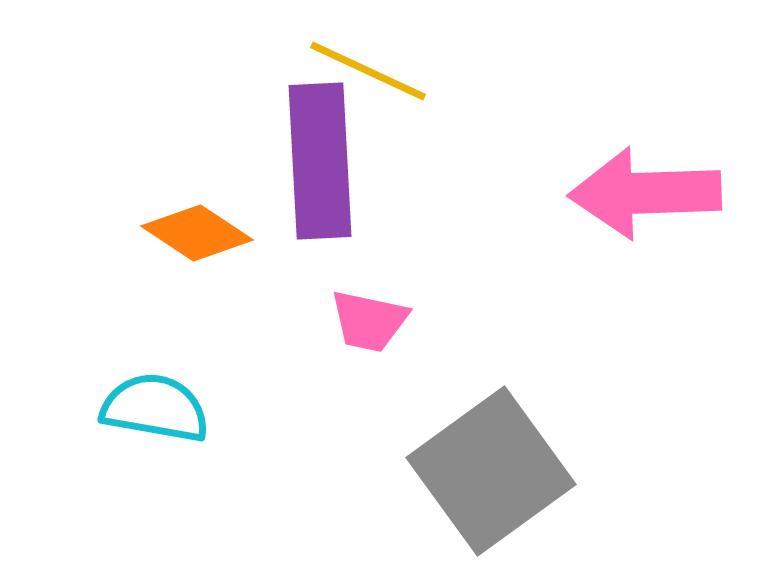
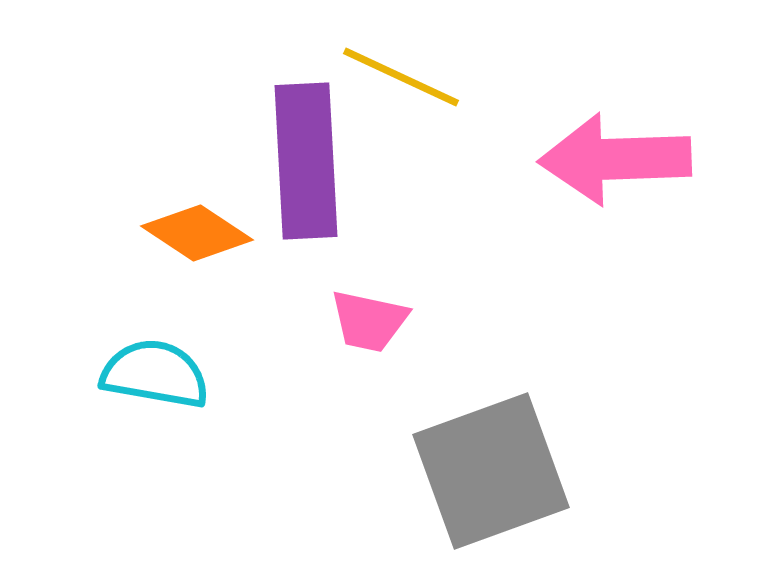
yellow line: moved 33 px right, 6 px down
purple rectangle: moved 14 px left
pink arrow: moved 30 px left, 34 px up
cyan semicircle: moved 34 px up
gray square: rotated 16 degrees clockwise
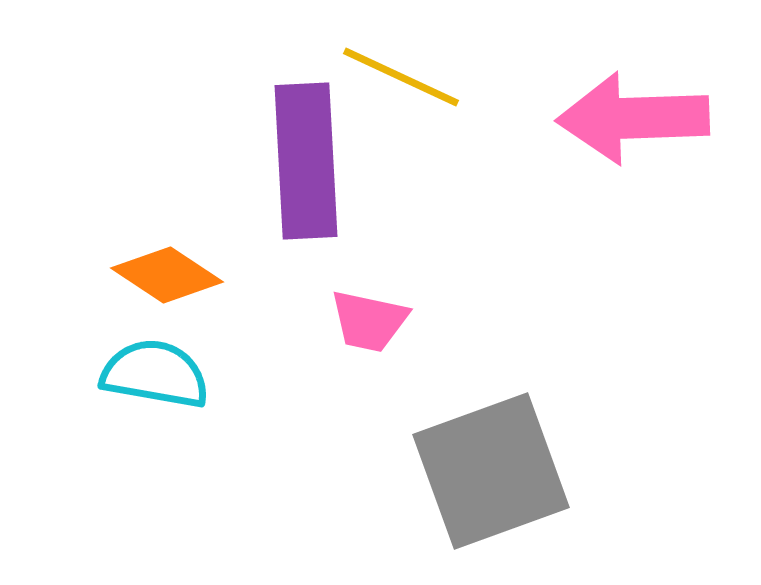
pink arrow: moved 18 px right, 41 px up
orange diamond: moved 30 px left, 42 px down
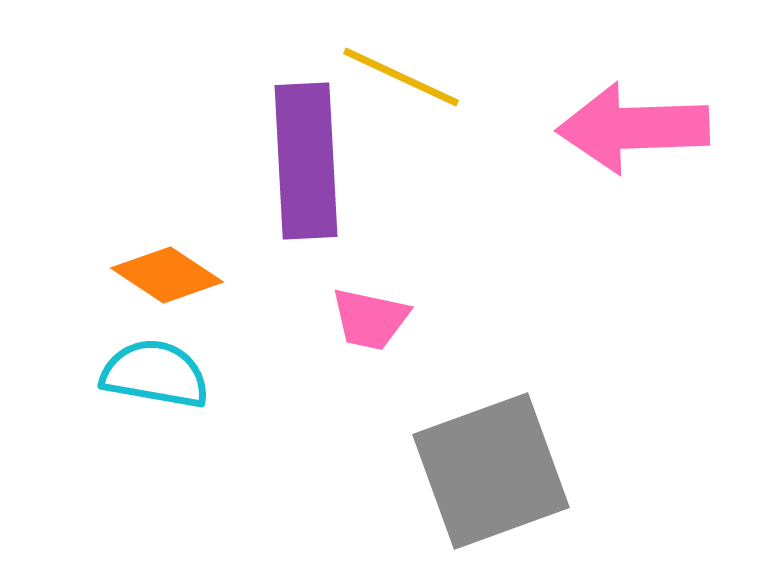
pink arrow: moved 10 px down
pink trapezoid: moved 1 px right, 2 px up
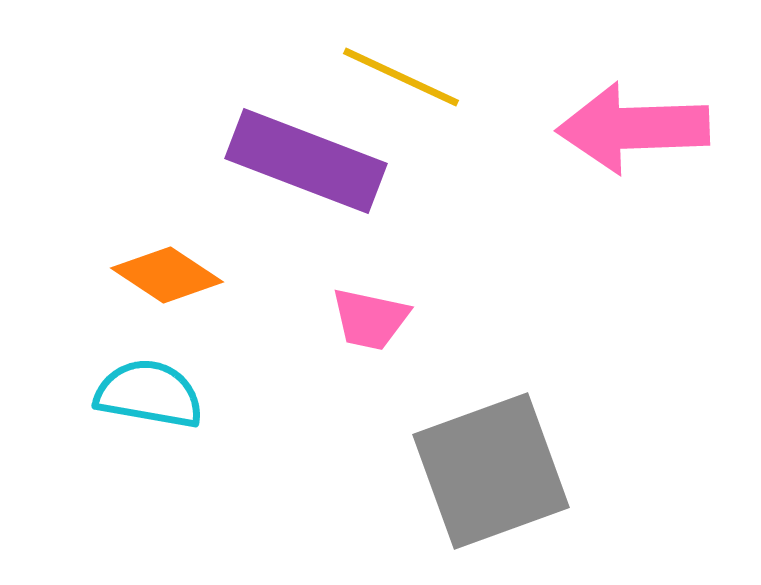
purple rectangle: rotated 66 degrees counterclockwise
cyan semicircle: moved 6 px left, 20 px down
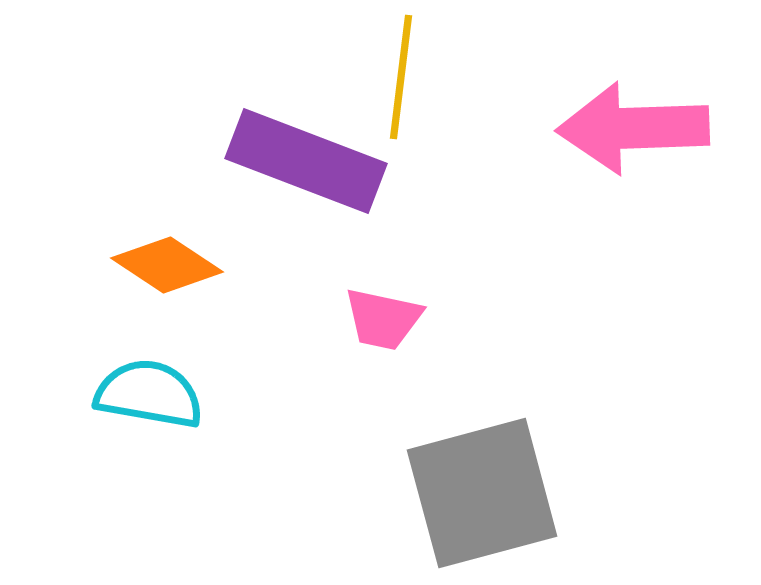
yellow line: rotated 72 degrees clockwise
orange diamond: moved 10 px up
pink trapezoid: moved 13 px right
gray square: moved 9 px left, 22 px down; rotated 5 degrees clockwise
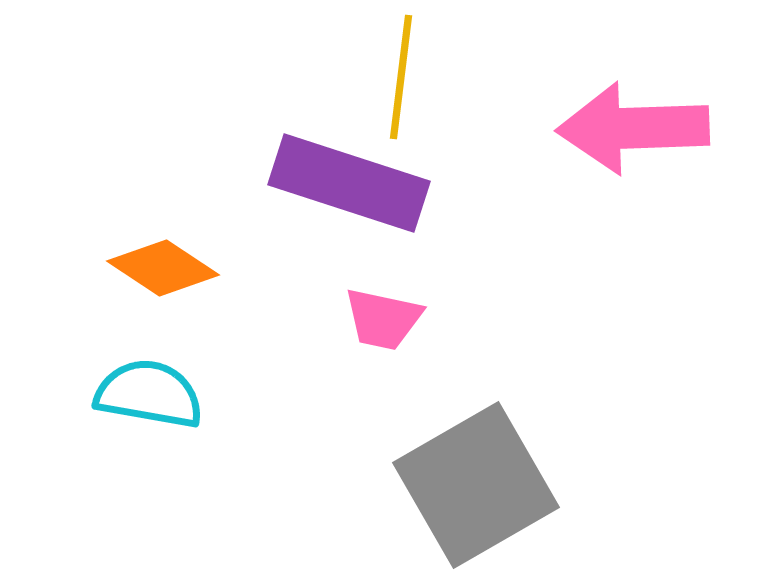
purple rectangle: moved 43 px right, 22 px down; rotated 3 degrees counterclockwise
orange diamond: moved 4 px left, 3 px down
gray square: moved 6 px left, 8 px up; rotated 15 degrees counterclockwise
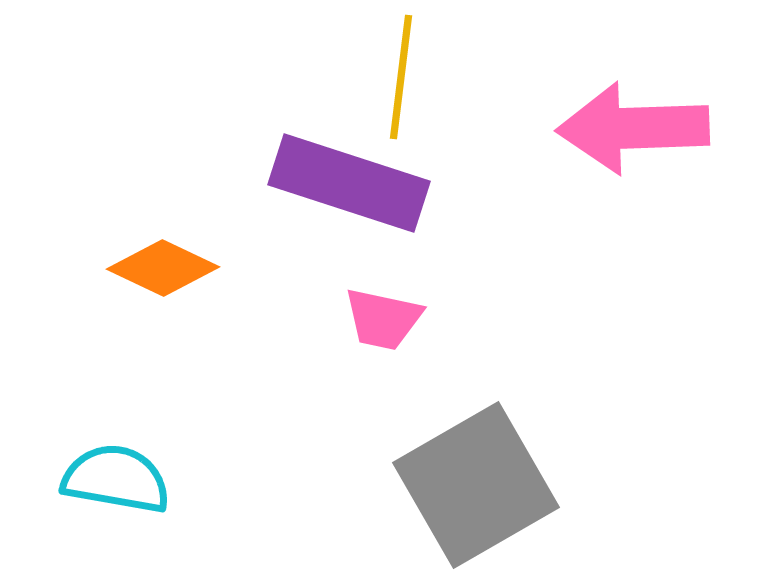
orange diamond: rotated 8 degrees counterclockwise
cyan semicircle: moved 33 px left, 85 px down
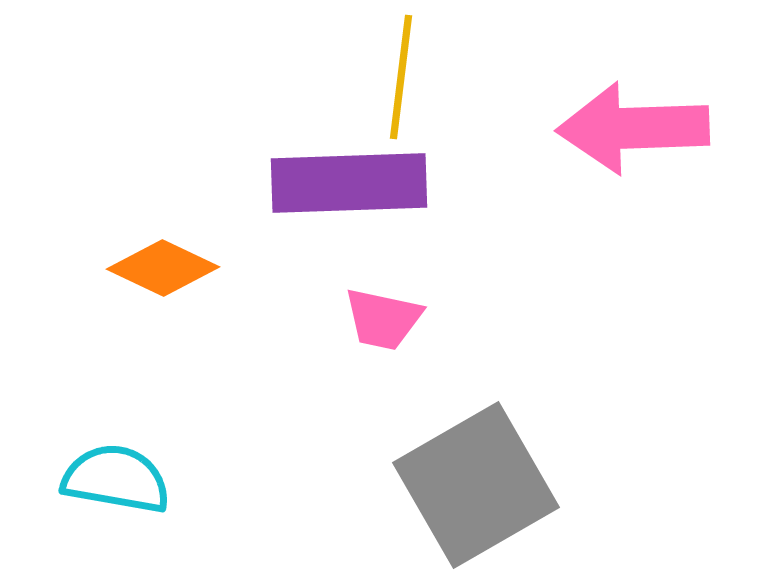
purple rectangle: rotated 20 degrees counterclockwise
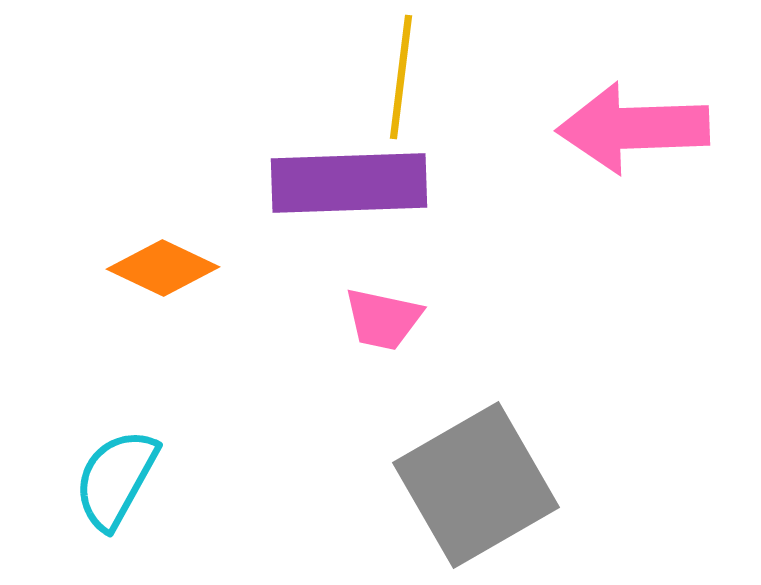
cyan semicircle: rotated 71 degrees counterclockwise
